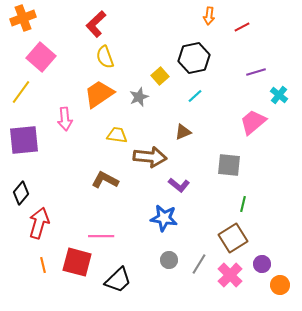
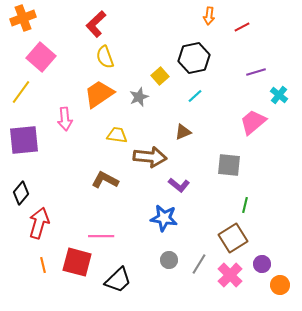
green line: moved 2 px right, 1 px down
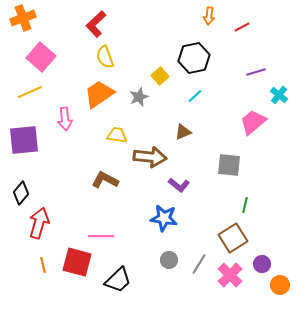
yellow line: moved 9 px right; rotated 30 degrees clockwise
